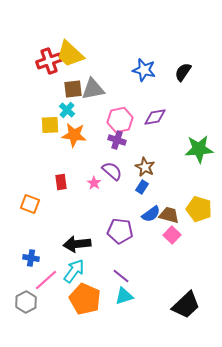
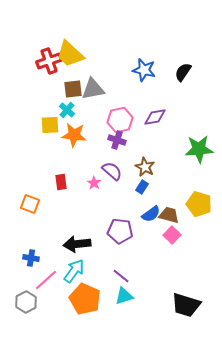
yellow pentagon: moved 5 px up
black trapezoid: rotated 60 degrees clockwise
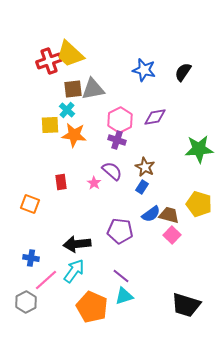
pink hexagon: rotated 15 degrees counterclockwise
orange pentagon: moved 7 px right, 8 px down
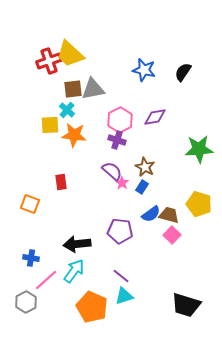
pink star: moved 28 px right
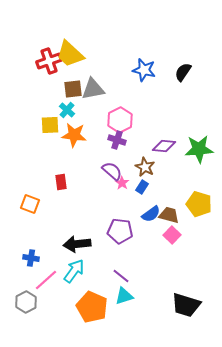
purple diamond: moved 9 px right, 29 px down; rotated 15 degrees clockwise
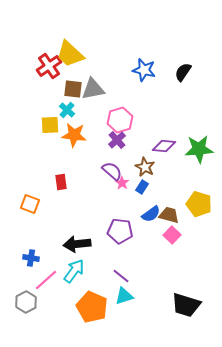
red cross: moved 5 px down; rotated 15 degrees counterclockwise
brown square: rotated 12 degrees clockwise
pink hexagon: rotated 10 degrees clockwise
purple cross: rotated 30 degrees clockwise
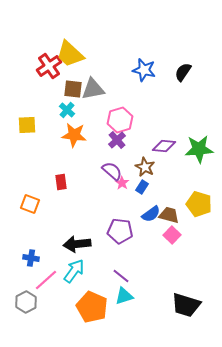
yellow square: moved 23 px left
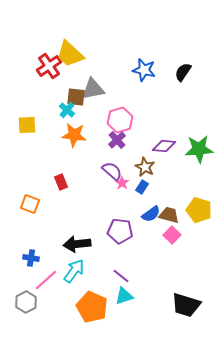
brown square: moved 3 px right, 8 px down
red rectangle: rotated 14 degrees counterclockwise
yellow pentagon: moved 6 px down
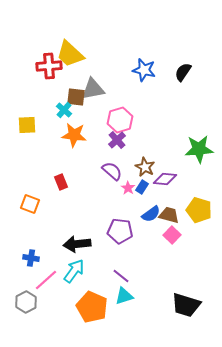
red cross: rotated 30 degrees clockwise
cyan cross: moved 3 px left
purple diamond: moved 1 px right, 33 px down
pink star: moved 6 px right, 5 px down
